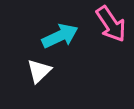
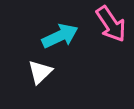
white triangle: moved 1 px right, 1 px down
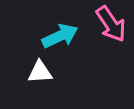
white triangle: rotated 40 degrees clockwise
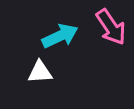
pink arrow: moved 3 px down
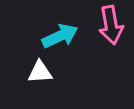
pink arrow: moved 2 px up; rotated 24 degrees clockwise
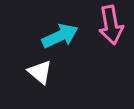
white triangle: rotated 44 degrees clockwise
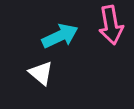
white triangle: moved 1 px right, 1 px down
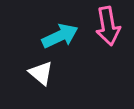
pink arrow: moved 3 px left, 1 px down
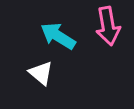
cyan arrow: moved 2 px left; rotated 123 degrees counterclockwise
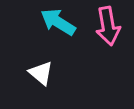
cyan arrow: moved 14 px up
